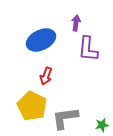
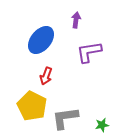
purple arrow: moved 3 px up
blue ellipse: rotated 24 degrees counterclockwise
purple L-shape: moved 1 px right, 3 px down; rotated 76 degrees clockwise
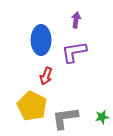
blue ellipse: rotated 40 degrees counterclockwise
purple L-shape: moved 15 px left
green star: moved 8 px up
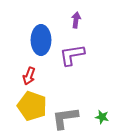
purple L-shape: moved 2 px left, 3 px down
red arrow: moved 17 px left
yellow pentagon: rotated 8 degrees counterclockwise
green star: rotated 24 degrees clockwise
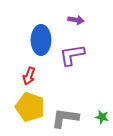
purple arrow: rotated 91 degrees clockwise
yellow pentagon: moved 2 px left, 1 px down
gray L-shape: rotated 16 degrees clockwise
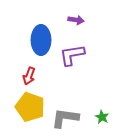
green star: rotated 16 degrees clockwise
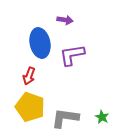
purple arrow: moved 11 px left
blue ellipse: moved 1 px left, 3 px down; rotated 12 degrees counterclockwise
